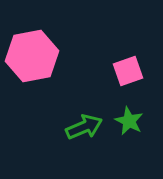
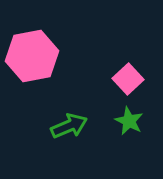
pink square: moved 8 px down; rotated 24 degrees counterclockwise
green arrow: moved 15 px left, 1 px up
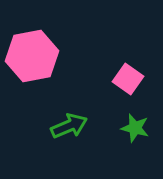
pink square: rotated 12 degrees counterclockwise
green star: moved 6 px right, 7 px down; rotated 12 degrees counterclockwise
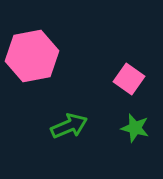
pink square: moved 1 px right
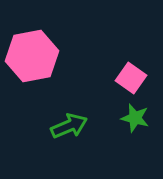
pink square: moved 2 px right, 1 px up
green star: moved 10 px up
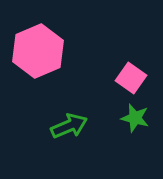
pink hexagon: moved 6 px right, 5 px up; rotated 12 degrees counterclockwise
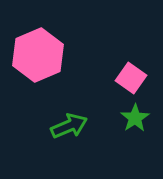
pink hexagon: moved 4 px down
green star: rotated 24 degrees clockwise
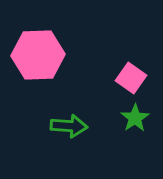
pink hexagon: rotated 21 degrees clockwise
green arrow: rotated 27 degrees clockwise
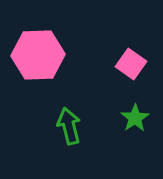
pink square: moved 14 px up
green arrow: rotated 108 degrees counterclockwise
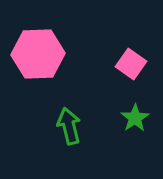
pink hexagon: moved 1 px up
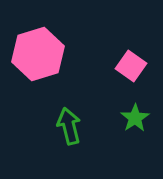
pink hexagon: rotated 15 degrees counterclockwise
pink square: moved 2 px down
